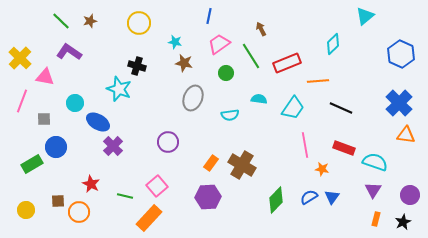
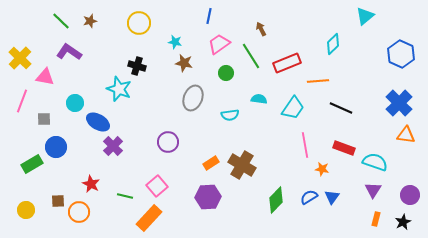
orange rectangle at (211, 163): rotated 21 degrees clockwise
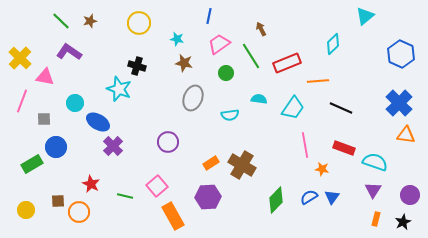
cyan star at (175, 42): moved 2 px right, 3 px up
orange rectangle at (149, 218): moved 24 px right, 2 px up; rotated 72 degrees counterclockwise
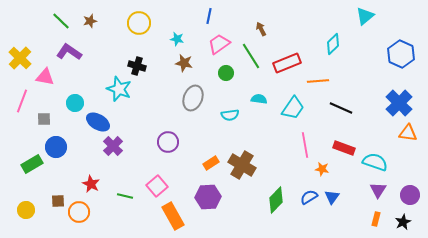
orange triangle at (406, 135): moved 2 px right, 2 px up
purple triangle at (373, 190): moved 5 px right
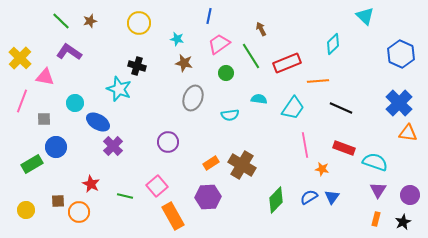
cyan triangle at (365, 16): rotated 36 degrees counterclockwise
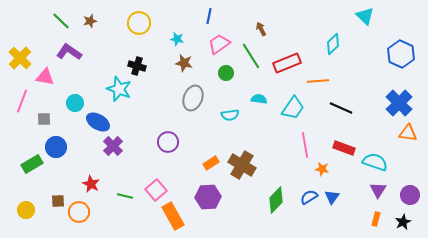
pink square at (157, 186): moved 1 px left, 4 px down
